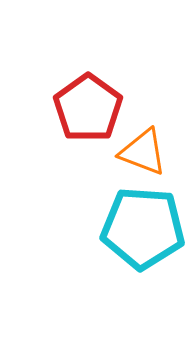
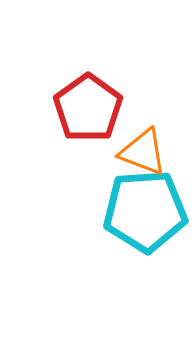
cyan pentagon: moved 2 px right, 17 px up; rotated 8 degrees counterclockwise
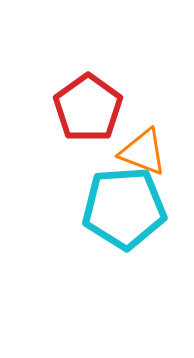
cyan pentagon: moved 21 px left, 3 px up
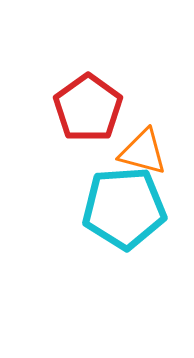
orange triangle: rotated 6 degrees counterclockwise
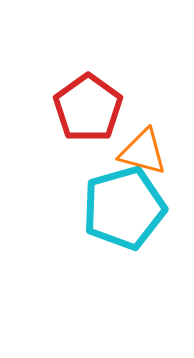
cyan pentagon: rotated 12 degrees counterclockwise
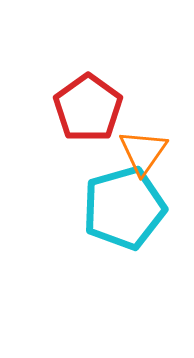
orange triangle: rotated 50 degrees clockwise
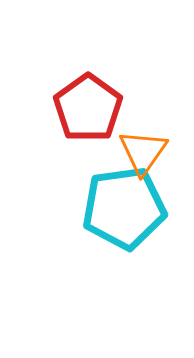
cyan pentagon: rotated 8 degrees clockwise
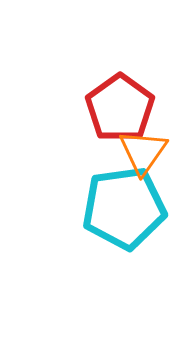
red pentagon: moved 32 px right
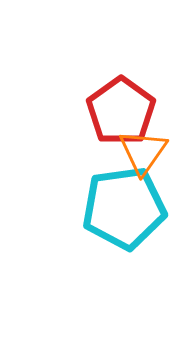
red pentagon: moved 1 px right, 3 px down
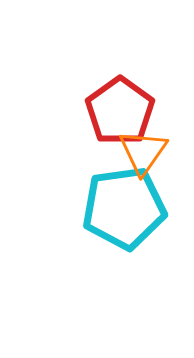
red pentagon: moved 1 px left
